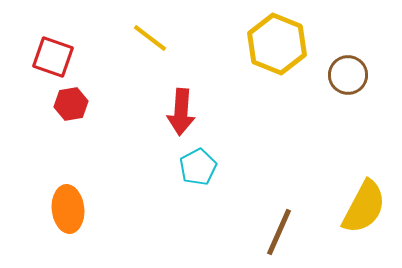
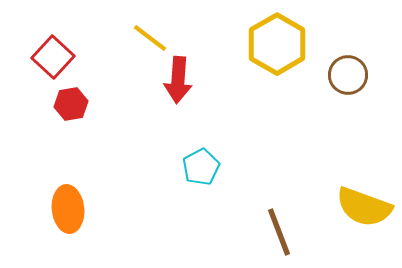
yellow hexagon: rotated 8 degrees clockwise
red square: rotated 24 degrees clockwise
red arrow: moved 3 px left, 32 px up
cyan pentagon: moved 3 px right
yellow semicircle: rotated 82 degrees clockwise
brown line: rotated 45 degrees counterclockwise
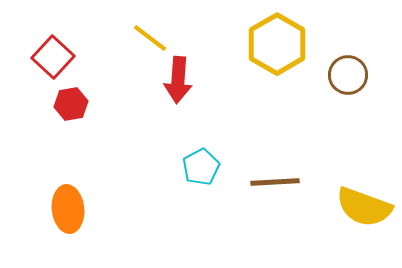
brown line: moved 4 px left, 50 px up; rotated 72 degrees counterclockwise
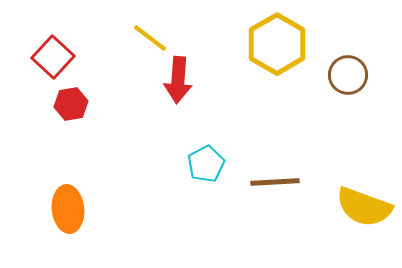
cyan pentagon: moved 5 px right, 3 px up
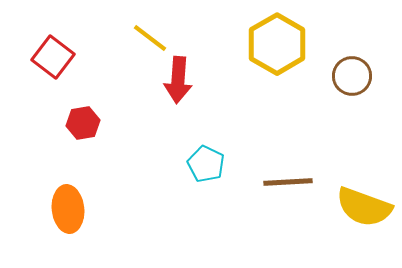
red square: rotated 6 degrees counterclockwise
brown circle: moved 4 px right, 1 px down
red hexagon: moved 12 px right, 19 px down
cyan pentagon: rotated 18 degrees counterclockwise
brown line: moved 13 px right
